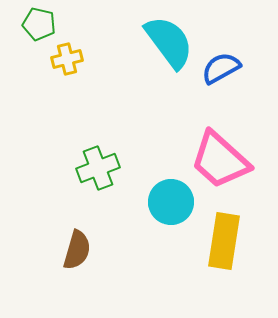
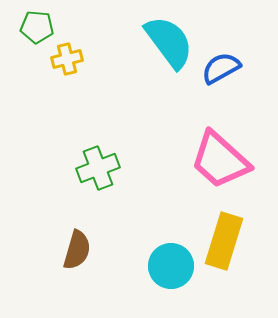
green pentagon: moved 2 px left, 3 px down; rotated 8 degrees counterclockwise
cyan circle: moved 64 px down
yellow rectangle: rotated 8 degrees clockwise
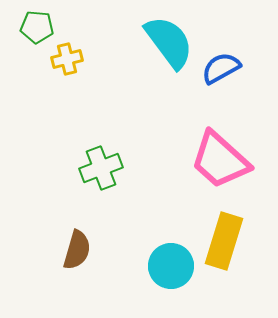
green cross: moved 3 px right
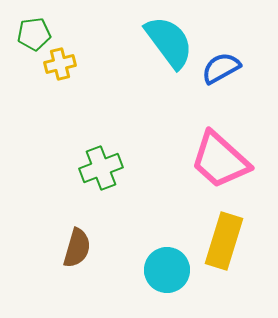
green pentagon: moved 3 px left, 7 px down; rotated 12 degrees counterclockwise
yellow cross: moved 7 px left, 5 px down
brown semicircle: moved 2 px up
cyan circle: moved 4 px left, 4 px down
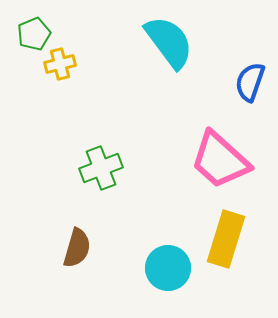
green pentagon: rotated 16 degrees counterclockwise
blue semicircle: moved 29 px right, 14 px down; rotated 42 degrees counterclockwise
yellow rectangle: moved 2 px right, 2 px up
cyan circle: moved 1 px right, 2 px up
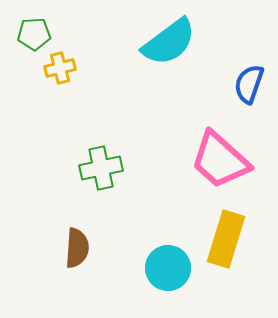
green pentagon: rotated 20 degrees clockwise
cyan semicircle: rotated 90 degrees clockwise
yellow cross: moved 4 px down
blue semicircle: moved 1 px left, 2 px down
green cross: rotated 9 degrees clockwise
brown semicircle: rotated 12 degrees counterclockwise
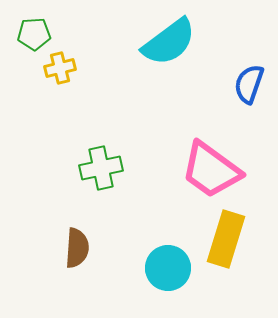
pink trapezoid: moved 9 px left, 10 px down; rotated 6 degrees counterclockwise
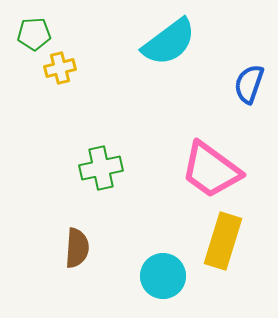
yellow rectangle: moved 3 px left, 2 px down
cyan circle: moved 5 px left, 8 px down
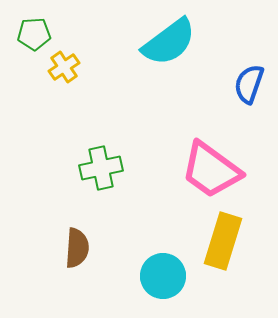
yellow cross: moved 4 px right, 1 px up; rotated 20 degrees counterclockwise
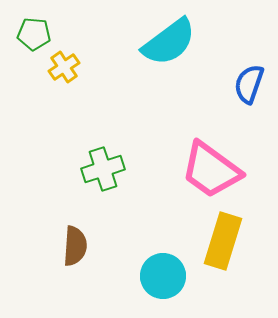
green pentagon: rotated 8 degrees clockwise
green cross: moved 2 px right, 1 px down; rotated 6 degrees counterclockwise
brown semicircle: moved 2 px left, 2 px up
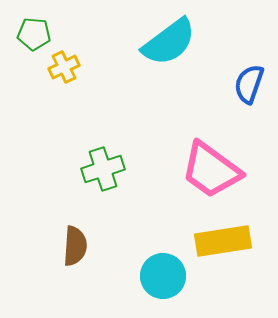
yellow cross: rotated 8 degrees clockwise
yellow rectangle: rotated 64 degrees clockwise
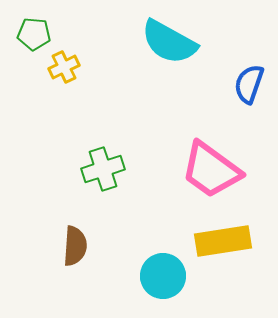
cyan semicircle: rotated 66 degrees clockwise
